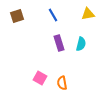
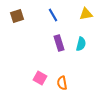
yellow triangle: moved 2 px left
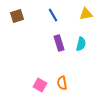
pink square: moved 7 px down
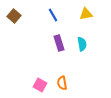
brown square: moved 3 px left; rotated 32 degrees counterclockwise
cyan semicircle: moved 1 px right; rotated 24 degrees counterclockwise
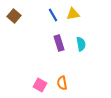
yellow triangle: moved 13 px left
cyan semicircle: moved 1 px left
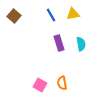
blue line: moved 2 px left
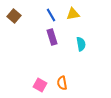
purple rectangle: moved 7 px left, 6 px up
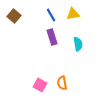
cyan semicircle: moved 3 px left
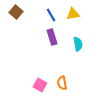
brown square: moved 2 px right, 4 px up
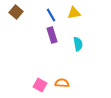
yellow triangle: moved 1 px right, 1 px up
purple rectangle: moved 2 px up
orange semicircle: rotated 104 degrees clockwise
